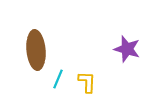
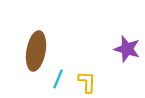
brown ellipse: moved 1 px down; rotated 15 degrees clockwise
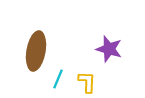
purple star: moved 18 px left
